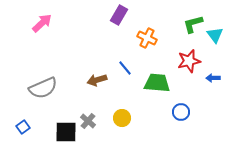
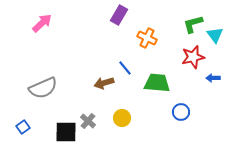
red star: moved 4 px right, 4 px up
brown arrow: moved 7 px right, 3 px down
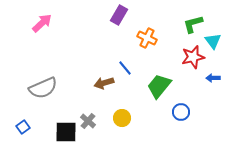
cyan triangle: moved 2 px left, 6 px down
green trapezoid: moved 2 px right, 3 px down; rotated 56 degrees counterclockwise
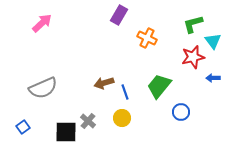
blue line: moved 24 px down; rotated 21 degrees clockwise
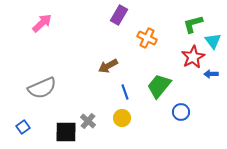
red star: rotated 15 degrees counterclockwise
blue arrow: moved 2 px left, 4 px up
brown arrow: moved 4 px right, 17 px up; rotated 12 degrees counterclockwise
gray semicircle: moved 1 px left
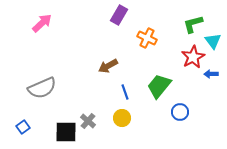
blue circle: moved 1 px left
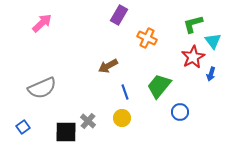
blue arrow: rotated 72 degrees counterclockwise
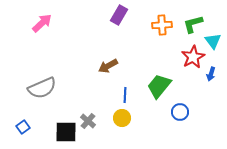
orange cross: moved 15 px right, 13 px up; rotated 30 degrees counterclockwise
blue line: moved 3 px down; rotated 21 degrees clockwise
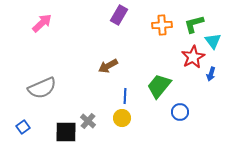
green L-shape: moved 1 px right
blue line: moved 1 px down
